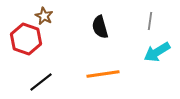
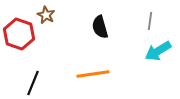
brown star: moved 2 px right, 1 px up
red hexagon: moved 7 px left, 5 px up
cyan arrow: moved 1 px right, 1 px up
orange line: moved 10 px left
black line: moved 8 px left, 1 px down; rotated 30 degrees counterclockwise
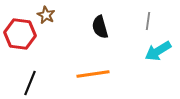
gray line: moved 2 px left
red hexagon: moved 1 px right; rotated 12 degrees counterclockwise
black line: moved 3 px left
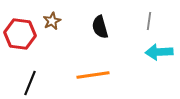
brown star: moved 6 px right, 6 px down; rotated 18 degrees clockwise
gray line: moved 1 px right
cyan arrow: moved 1 px right, 1 px down; rotated 28 degrees clockwise
orange line: moved 1 px down
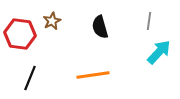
cyan arrow: rotated 136 degrees clockwise
black line: moved 5 px up
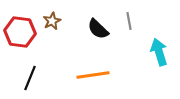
gray line: moved 20 px left; rotated 18 degrees counterclockwise
black semicircle: moved 2 px left, 2 px down; rotated 30 degrees counterclockwise
red hexagon: moved 2 px up
cyan arrow: rotated 60 degrees counterclockwise
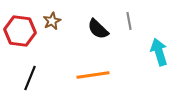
red hexagon: moved 1 px up
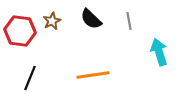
black semicircle: moved 7 px left, 10 px up
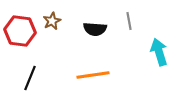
black semicircle: moved 4 px right, 10 px down; rotated 40 degrees counterclockwise
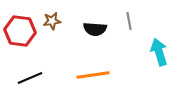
brown star: rotated 18 degrees clockwise
black line: rotated 45 degrees clockwise
